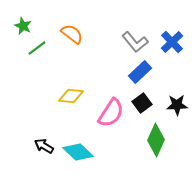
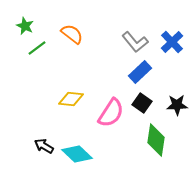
green star: moved 2 px right
yellow diamond: moved 3 px down
black square: rotated 18 degrees counterclockwise
green diamond: rotated 16 degrees counterclockwise
cyan diamond: moved 1 px left, 2 px down
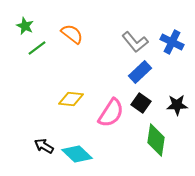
blue cross: rotated 20 degrees counterclockwise
black square: moved 1 px left
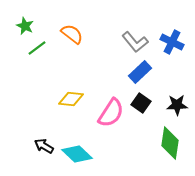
green diamond: moved 14 px right, 3 px down
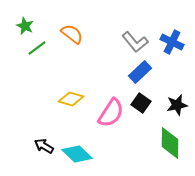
yellow diamond: rotated 10 degrees clockwise
black star: rotated 10 degrees counterclockwise
green diamond: rotated 8 degrees counterclockwise
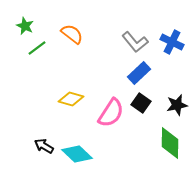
blue rectangle: moved 1 px left, 1 px down
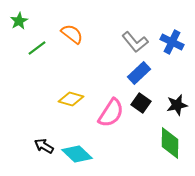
green star: moved 6 px left, 5 px up; rotated 18 degrees clockwise
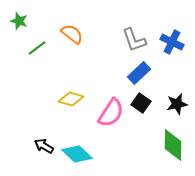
green star: rotated 24 degrees counterclockwise
gray L-shape: moved 1 px left, 2 px up; rotated 20 degrees clockwise
black star: moved 1 px up
green diamond: moved 3 px right, 2 px down
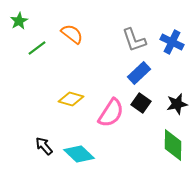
green star: rotated 24 degrees clockwise
black arrow: rotated 18 degrees clockwise
cyan diamond: moved 2 px right
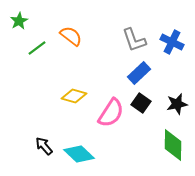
orange semicircle: moved 1 px left, 2 px down
yellow diamond: moved 3 px right, 3 px up
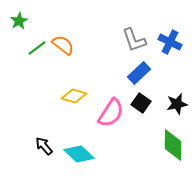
orange semicircle: moved 8 px left, 9 px down
blue cross: moved 2 px left
